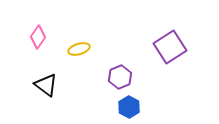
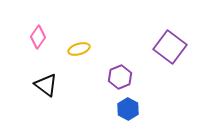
purple square: rotated 20 degrees counterclockwise
blue hexagon: moved 1 px left, 2 px down
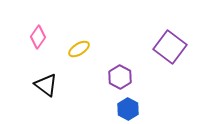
yellow ellipse: rotated 15 degrees counterclockwise
purple hexagon: rotated 10 degrees counterclockwise
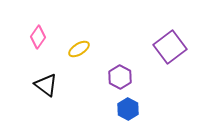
purple square: rotated 16 degrees clockwise
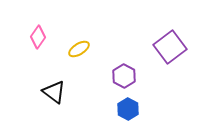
purple hexagon: moved 4 px right, 1 px up
black triangle: moved 8 px right, 7 px down
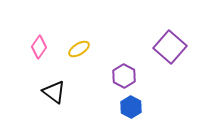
pink diamond: moved 1 px right, 10 px down
purple square: rotated 12 degrees counterclockwise
blue hexagon: moved 3 px right, 2 px up
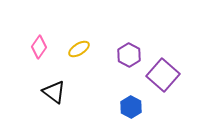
purple square: moved 7 px left, 28 px down
purple hexagon: moved 5 px right, 21 px up
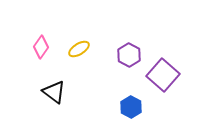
pink diamond: moved 2 px right
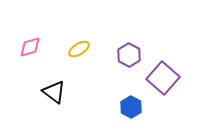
pink diamond: moved 11 px left; rotated 40 degrees clockwise
purple square: moved 3 px down
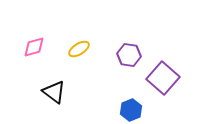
pink diamond: moved 4 px right
purple hexagon: rotated 20 degrees counterclockwise
blue hexagon: moved 3 px down; rotated 10 degrees clockwise
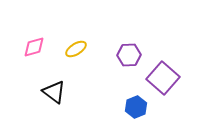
yellow ellipse: moved 3 px left
purple hexagon: rotated 10 degrees counterclockwise
blue hexagon: moved 5 px right, 3 px up
